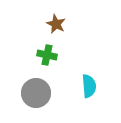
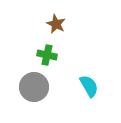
cyan semicircle: rotated 25 degrees counterclockwise
gray circle: moved 2 px left, 6 px up
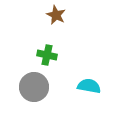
brown star: moved 9 px up
cyan semicircle: rotated 50 degrees counterclockwise
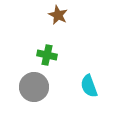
brown star: moved 2 px right
cyan semicircle: rotated 120 degrees counterclockwise
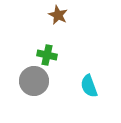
gray circle: moved 6 px up
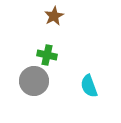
brown star: moved 4 px left, 1 px down; rotated 18 degrees clockwise
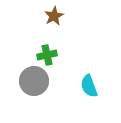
green cross: rotated 24 degrees counterclockwise
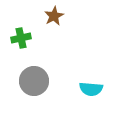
green cross: moved 26 px left, 17 px up
cyan semicircle: moved 2 px right, 3 px down; rotated 65 degrees counterclockwise
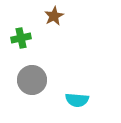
gray circle: moved 2 px left, 1 px up
cyan semicircle: moved 14 px left, 11 px down
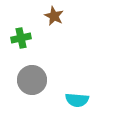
brown star: rotated 18 degrees counterclockwise
